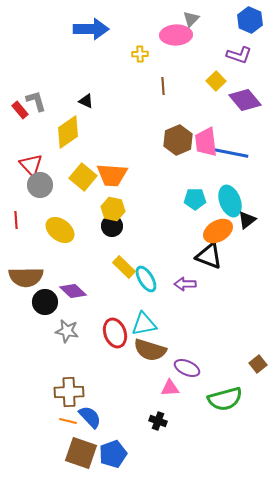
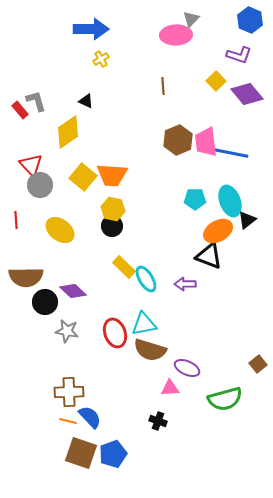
yellow cross at (140, 54): moved 39 px left, 5 px down; rotated 28 degrees counterclockwise
purple diamond at (245, 100): moved 2 px right, 6 px up
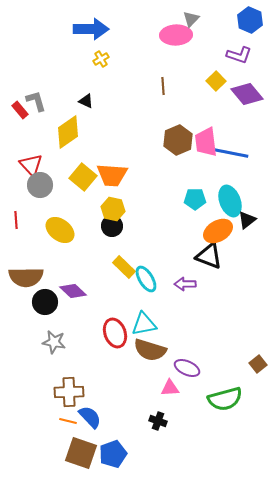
gray star at (67, 331): moved 13 px left, 11 px down
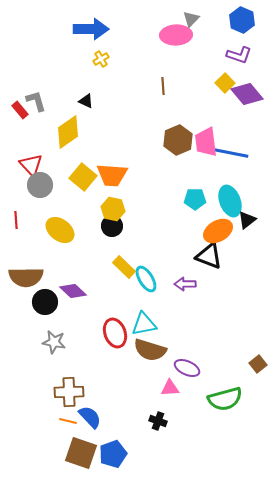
blue hexagon at (250, 20): moved 8 px left
yellow square at (216, 81): moved 9 px right, 2 px down
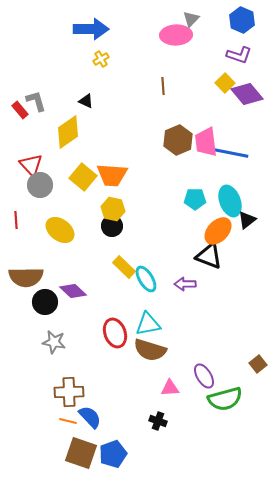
orange ellipse at (218, 231): rotated 16 degrees counterclockwise
cyan triangle at (144, 324): moved 4 px right
purple ellipse at (187, 368): moved 17 px right, 8 px down; rotated 35 degrees clockwise
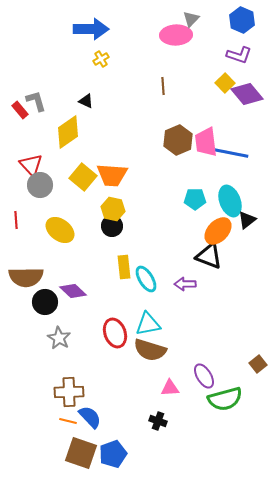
yellow rectangle at (124, 267): rotated 40 degrees clockwise
gray star at (54, 342): moved 5 px right, 4 px up; rotated 20 degrees clockwise
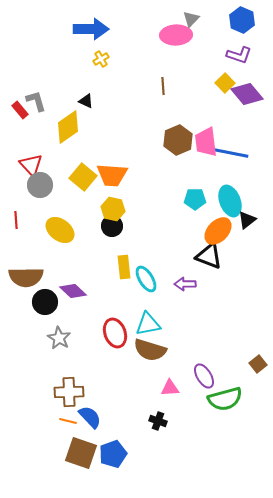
yellow diamond at (68, 132): moved 5 px up
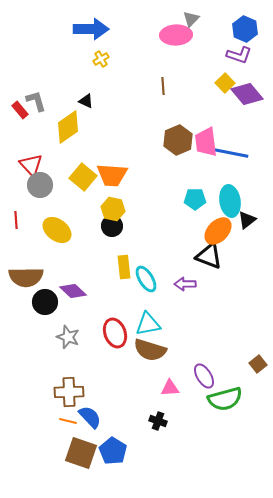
blue hexagon at (242, 20): moved 3 px right, 9 px down
cyan ellipse at (230, 201): rotated 12 degrees clockwise
yellow ellipse at (60, 230): moved 3 px left
gray star at (59, 338): moved 9 px right, 1 px up; rotated 10 degrees counterclockwise
blue pentagon at (113, 454): moved 3 px up; rotated 20 degrees counterclockwise
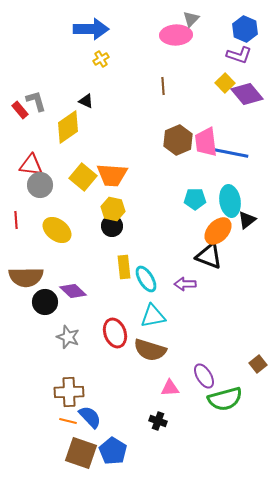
red triangle at (31, 165): rotated 40 degrees counterclockwise
cyan triangle at (148, 324): moved 5 px right, 8 px up
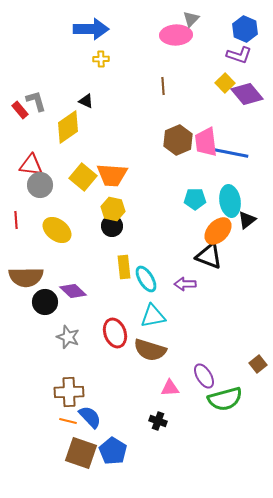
yellow cross at (101, 59): rotated 28 degrees clockwise
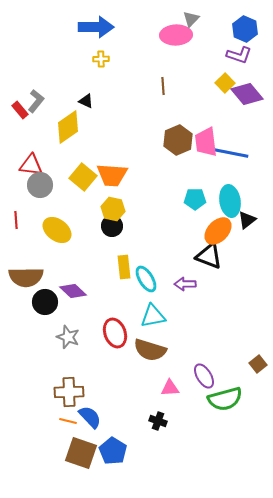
blue arrow at (91, 29): moved 5 px right, 2 px up
gray L-shape at (36, 101): rotated 55 degrees clockwise
